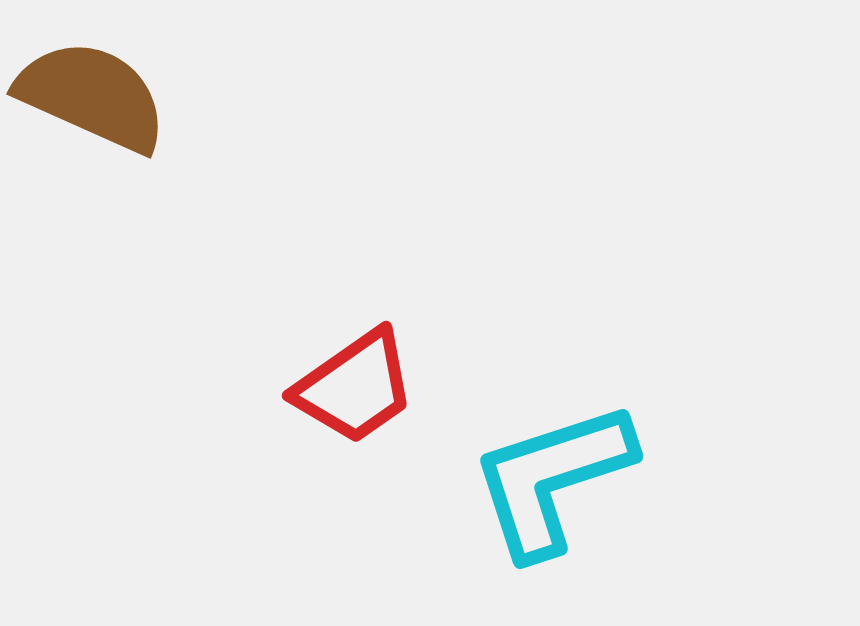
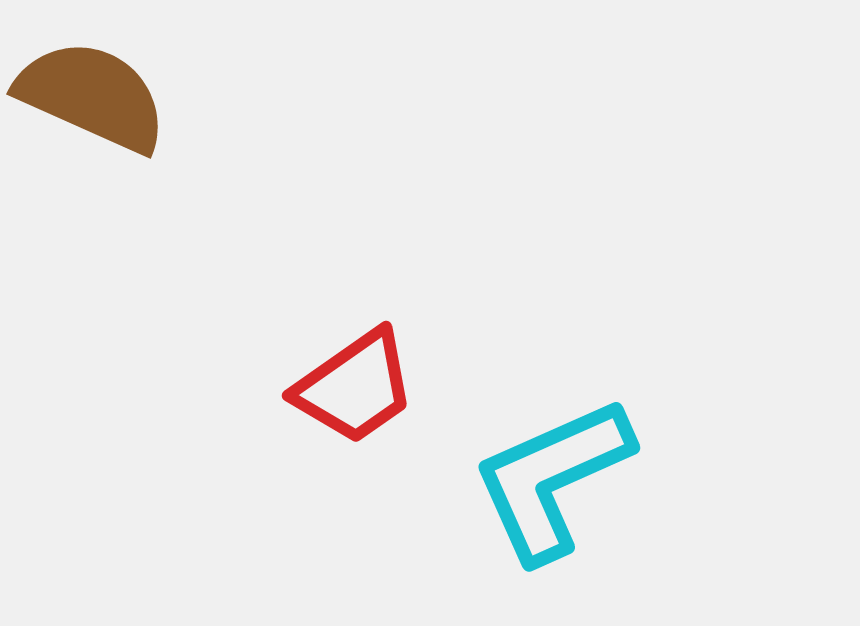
cyan L-shape: rotated 6 degrees counterclockwise
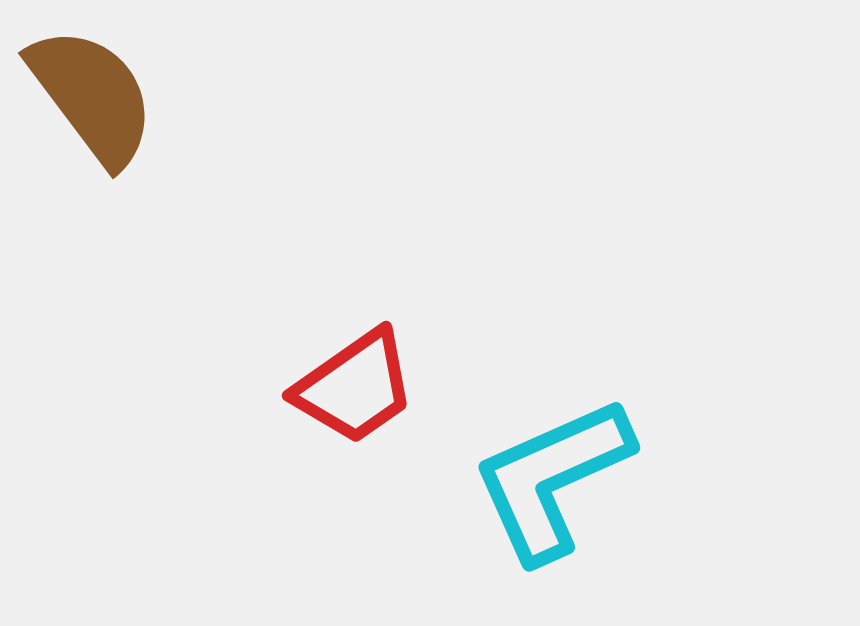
brown semicircle: rotated 29 degrees clockwise
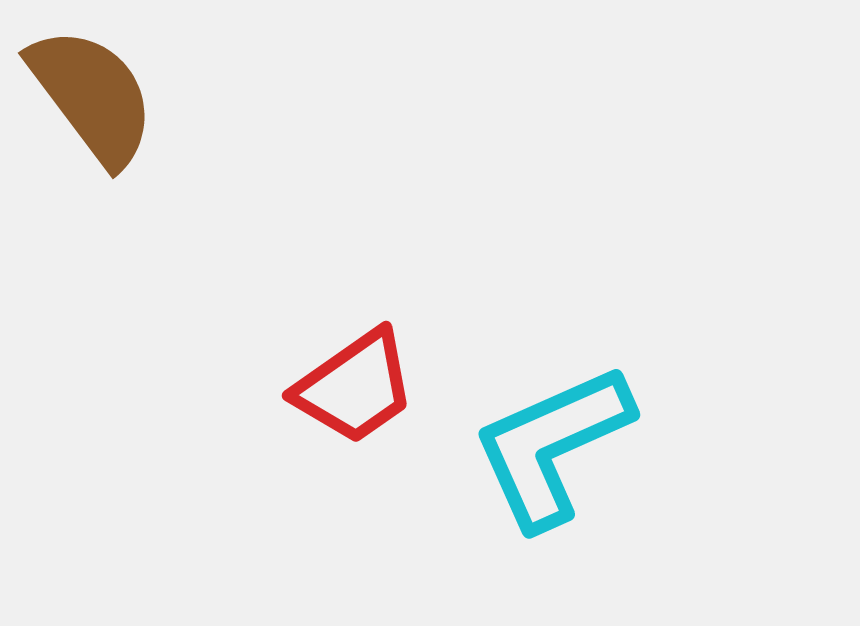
cyan L-shape: moved 33 px up
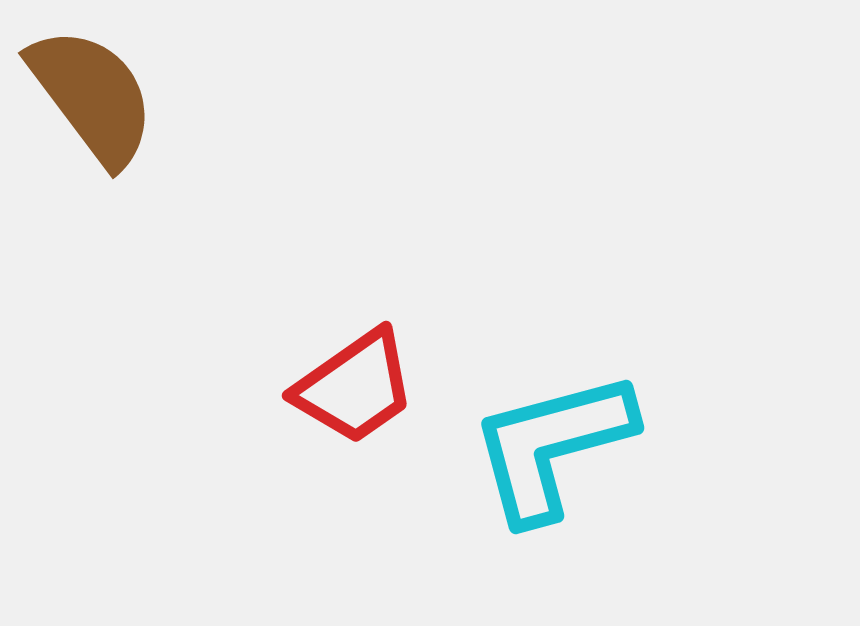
cyan L-shape: rotated 9 degrees clockwise
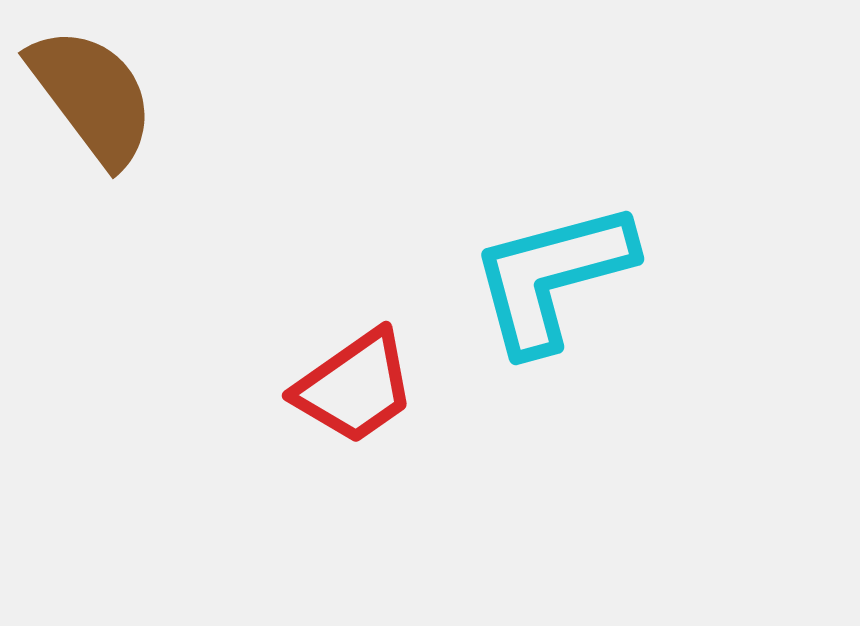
cyan L-shape: moved 169 px up
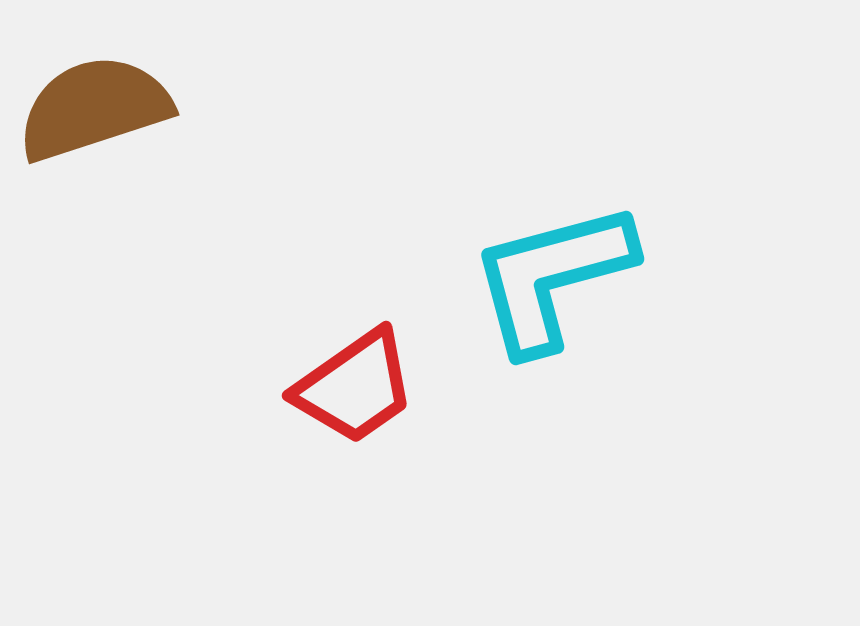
brown semicircle: moved 2 px right, 12 px down; rotated 71 degrees counterclockwise
